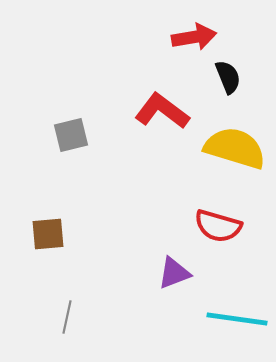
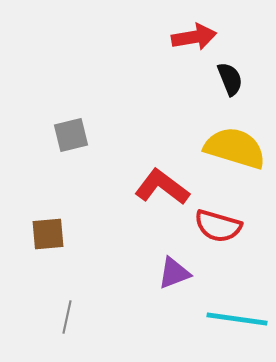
black semicircle: moved 2 px right, 2 px down
red L-shape: moved 76 px down
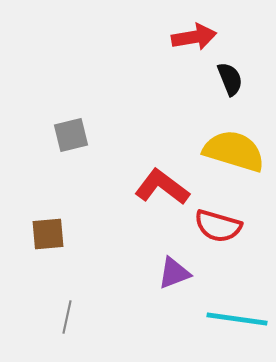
yellow semicircle: moved 1 px left, 3 px down
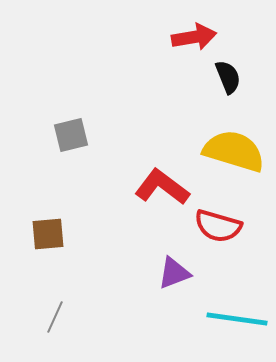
black semicircle: moved 2 px left, 2 px up
gray line: moved 12 px left; rotated 12 degrees clockwise
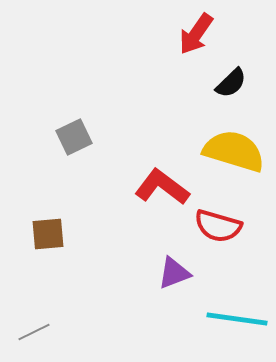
red arrow: moved 2 px right, 3 px up; rotated 135 degrees clockwise
black semicircle: moved 3 px right, 6 px down; rotated 68 degrees clockwise
gray square: moved 3 px right, 2 px down; rotated 12 degrees counterclockwise
gray line: moved 21 px left, 15 px down; rotated 40 degrees clockwise
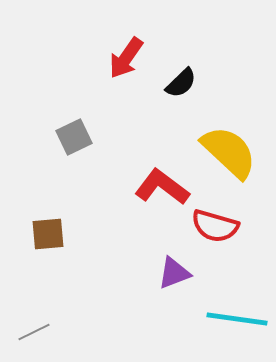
red arrow: moved 70 px left, 24 px down
black semicircle: moved 50 px left
yellow semicircle: moved 5 px left, 1 px down; rotated 26 degrees clockwise
red semicircle: moved 3 px left
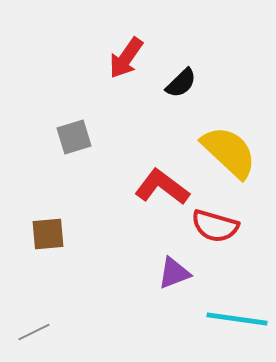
gray square: rotated 9 degrees clockwise
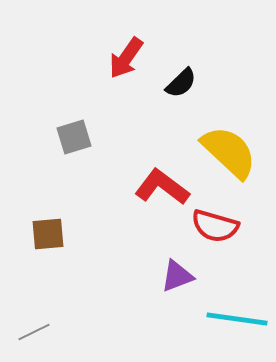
purple triangle: moved 3 px right, 3 px down
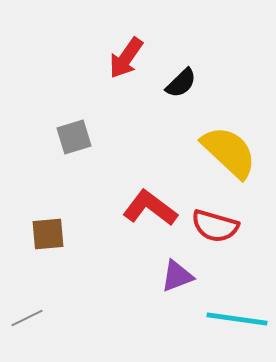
red L-shape: moved 12 px left, 21 px down
gray line: moved 7 px left, 14 px up
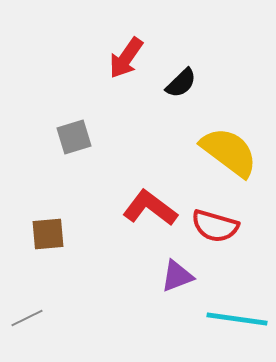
yellow semicircle: rotated 6 degrees counterclockwise
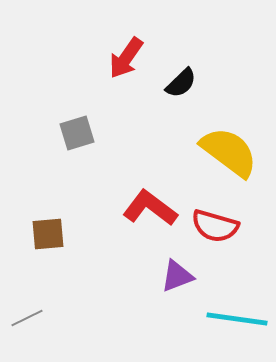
gray square: moved 3 px right, 4 px up
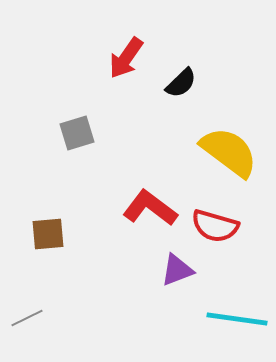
purple triangle: moved 6 px up
